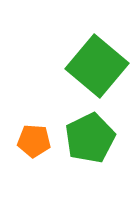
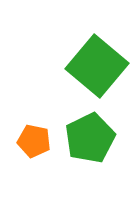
orange pentagon: rotated 8 degrees clockwise
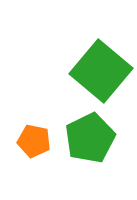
green square: moved 4 px right, 5 px down
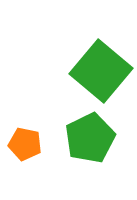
orange pentagon: moved 9 px left, 3 px down
